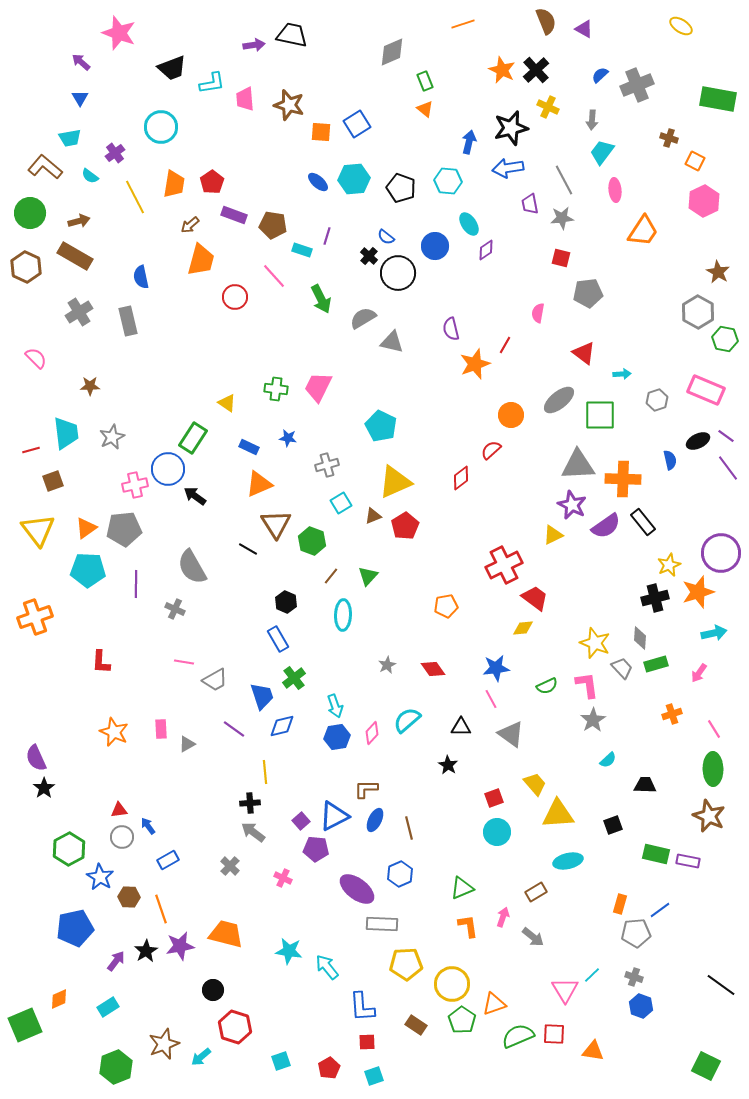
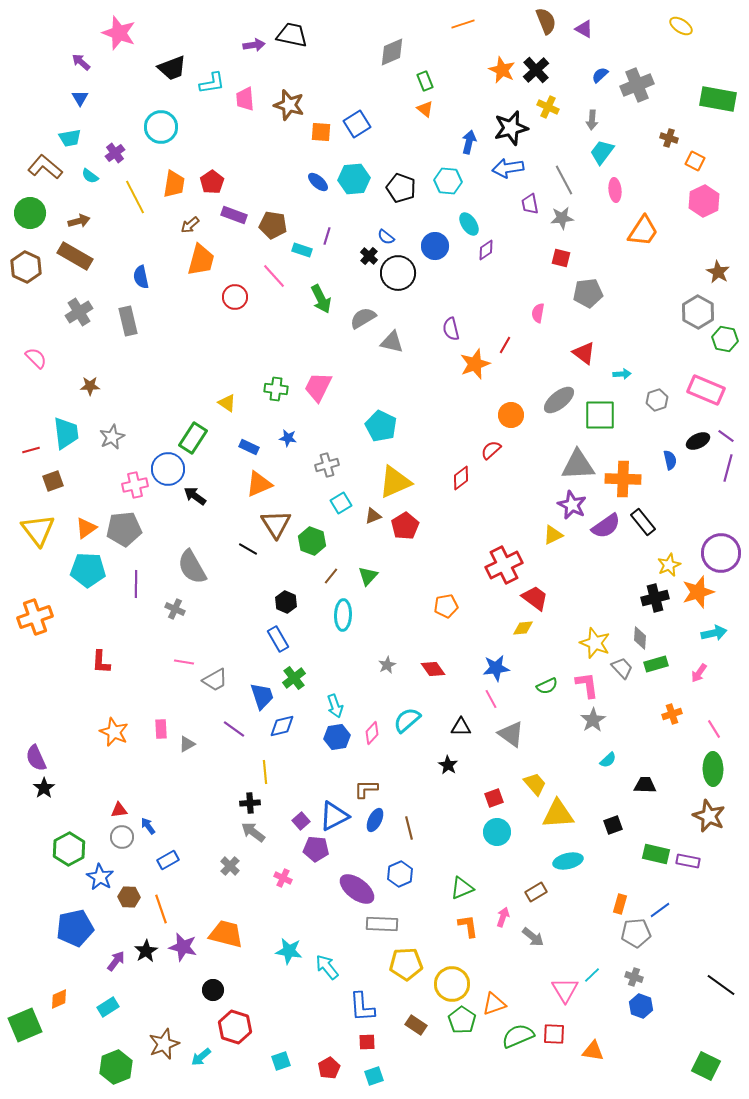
purple line at (728, 468): rotated 52 degrees clockwise
purple star at (180, 946): moved 3 px right, 1 px down; rotated 24 degrees clockwise
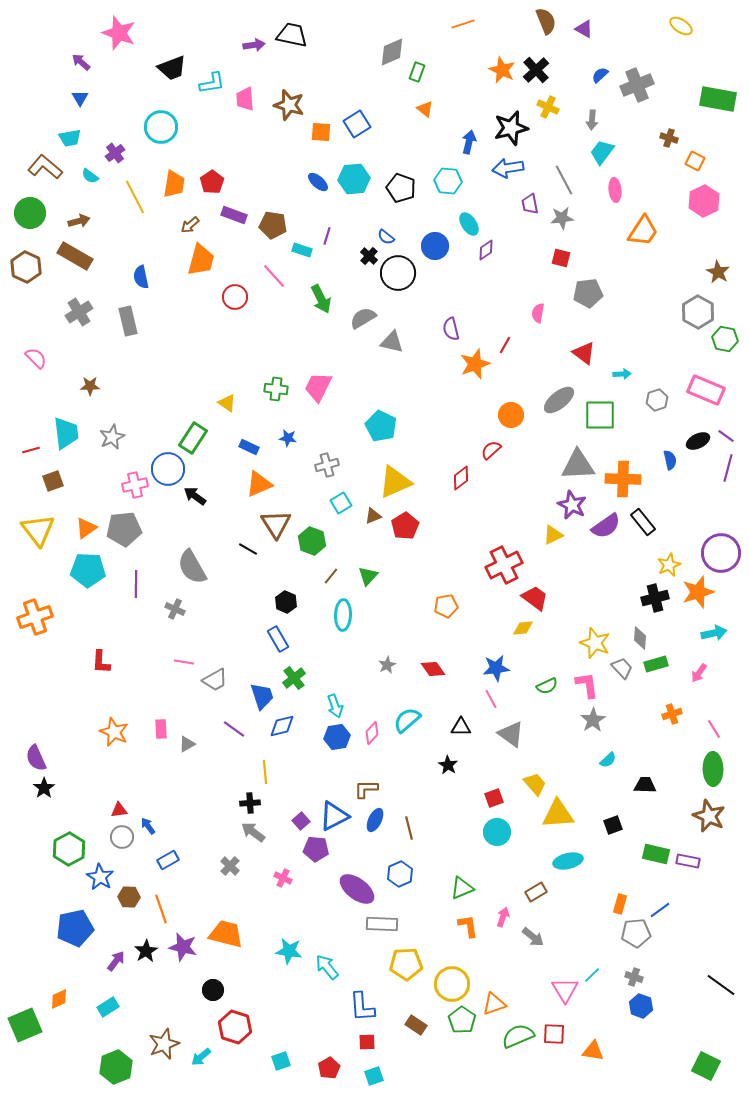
green rectangle at (425, 81): moved 8 px left, 9 px up; rotated 42 degrees clockwise
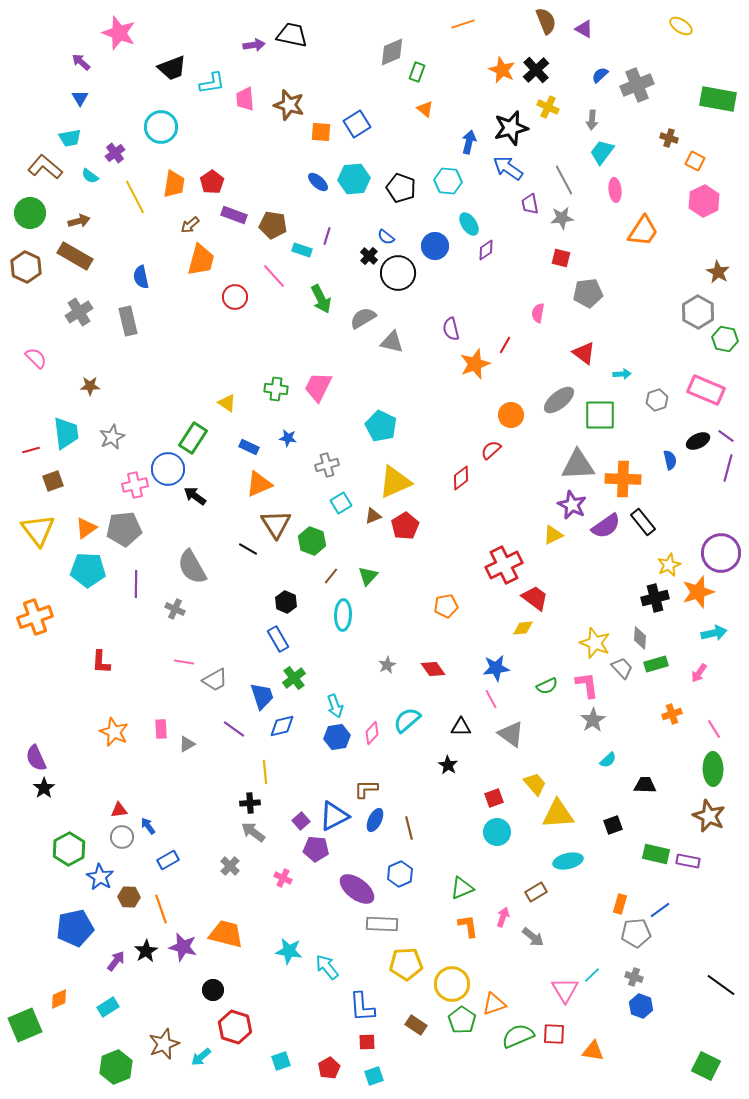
blue arrow at (508, 168): rotated 44 degrees clockwise
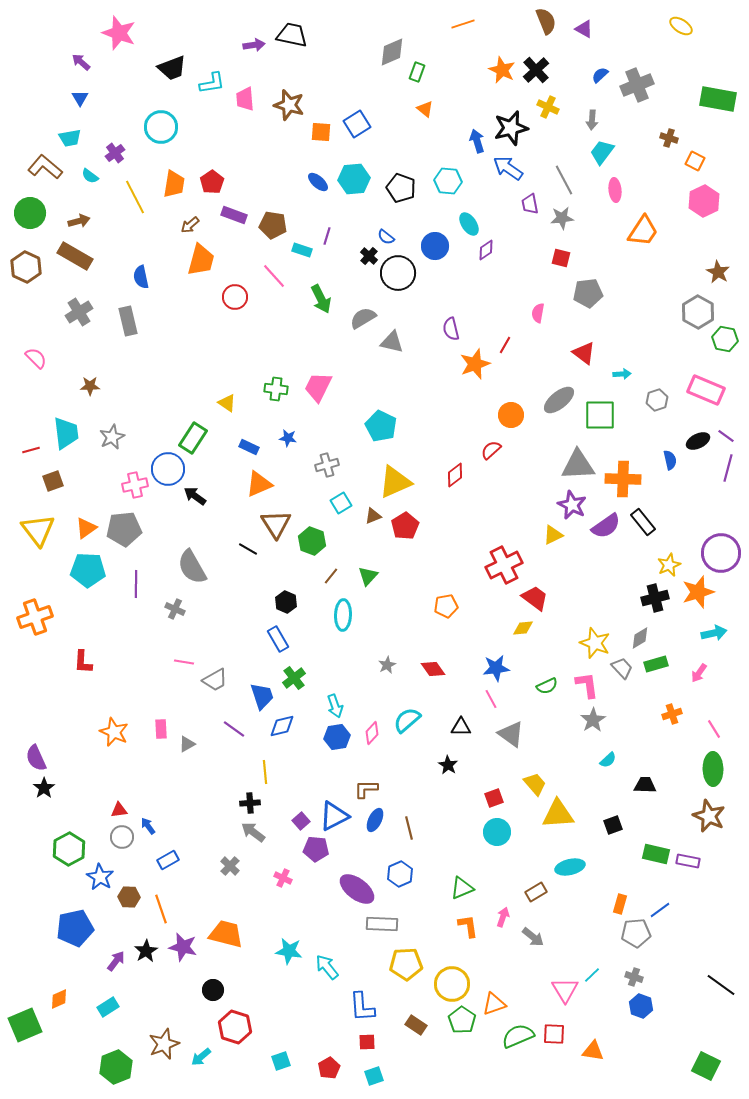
blue arrow at (469, 142): moved 8 px right, 1 px up; rotated 30 degrees counterclockwise
red diamond at (461, 478): moved 6 px left, 3 px up
gray diamond at (640, 638): rotated 55 degrees clockwise
red L-shape at (101, 662): moved 18 px left
cyan ellipse at (568, 861): moved 2 px right, 6 px down
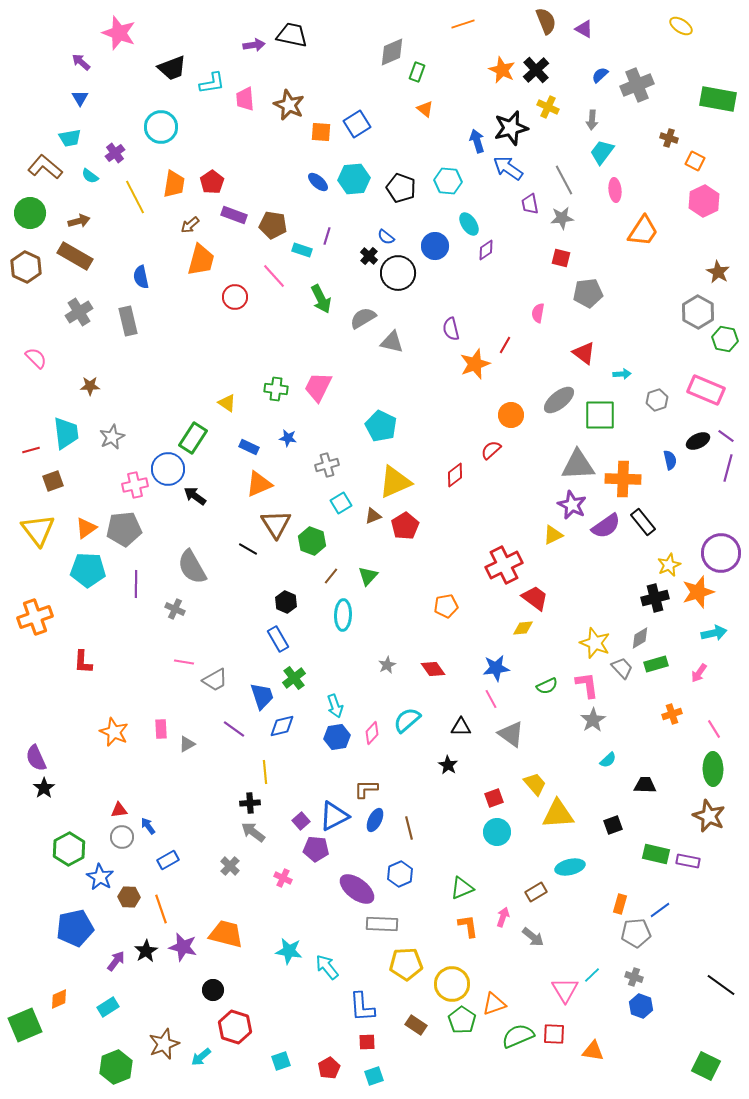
brown star at (289, 105): rotated 8 degrees clockwise
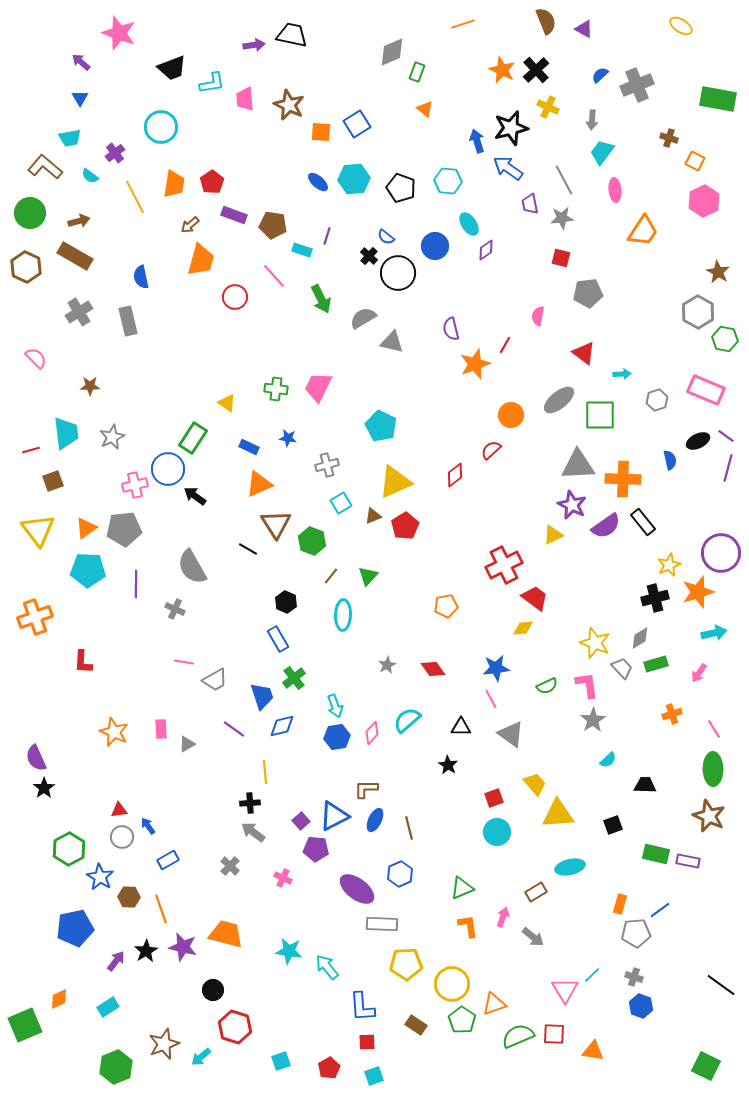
pink semicircle at (538, 313): moved 3 px down
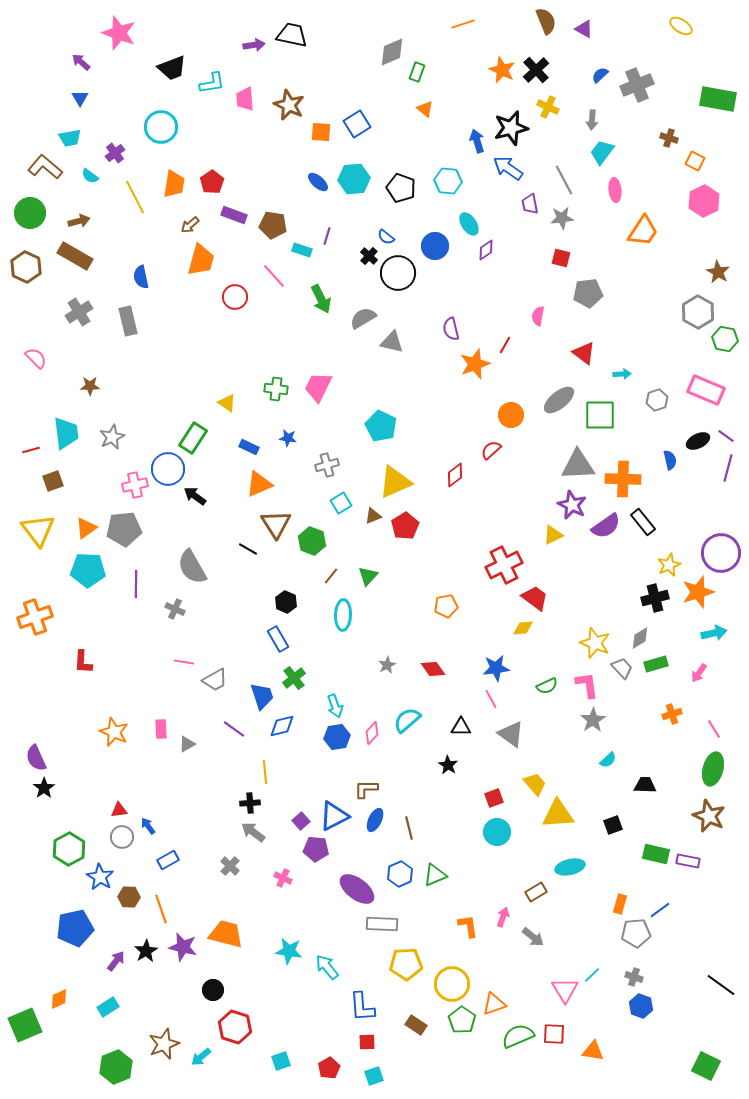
green ellipse at (713, 769): rotated 16 degrees clockwise
green triangle at (462, 888): moved 27 px left, 13 px up
